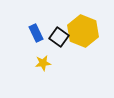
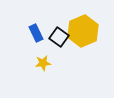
yellow hexagon: rotated 16 degrees clockwise
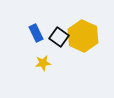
yellow hexagon: moved 5 px down; rotated 12 degrees counterclockwise
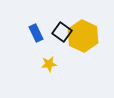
black square: moved 3 px right, 5 px up
yellow star: moved 6 px right, 1 px down
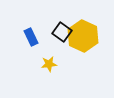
blue rectangle: moved 5 px left, 4 px down
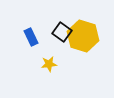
yellow hexagon: rotated 8 degrees counterclockwise
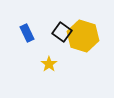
blue rectangle: moved 4 px left, 4 px up
yellow star: rotated 28 degrees counterclockwise
